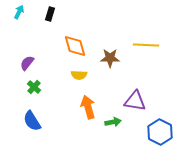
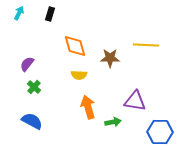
cyan arrow: moved 1 px down
purple semicircle: moved 1 px down
blue semicircle: rotated 150 degrees clockwise
blue hexagon: rotated 25 degrees counterclockwise
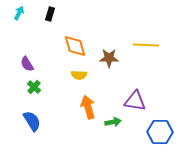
brown star: moved 1 px left
purple semicircle: rotated 70 degrees counterclockwise
blue semicircle: rotated 30 degrees clockwise
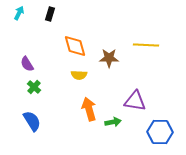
orange arrow: moved 1 px right, 2 px down
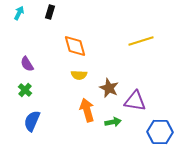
black rectangle: moved 2 px up
yellow line: moved 5 px left, 4 px up; rotated 20 degrees counterclockwise
brown star: moved 30 px down; rotated 24 degrees clockwise
green cross: moved 9 px left, 3 px down
orange arrow: moved 2 px left, 1 px down
blue semicircle: rotated 125 degrees counterclockwise
